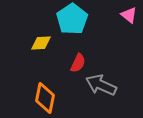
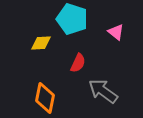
pink triangle: moved 13 px left, 17 px down
cyan pentagon: rotated 20 degrees counterclockwise
gray arrow: moved 2 px right, 6 px down; rotated 12 degrees clockwise
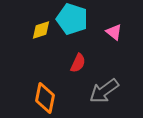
pink triangle: moved 2 px left
yellow diamond: moved 13 px up; rotated 15 degrees counterclockwise
gray arrow: moved 1 px right; rotated 72 degrees counterclockwise
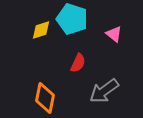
pink triangle: moved 2 px down
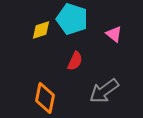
red semicircle: moved 3 px left, 2 px up
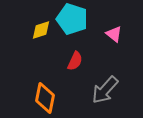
gray arrow: moved 1 px right, 1 px up; rotated 12 degrees counterclockwise
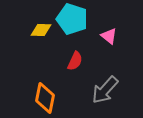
yellow diamond: rotated 20 degrees clockwise
pink triangle: moved 5 px left, 2 px down
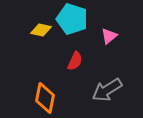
yellow diamond: rotated 10 degrees clockwise
pink triangle: rotated 42 degrees clockwise
gray arrow: moved 2 px right; rotated 16 degrees clockwise
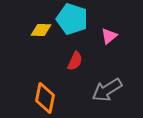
yellow diamond: rotated 10 degrees counterclockwise
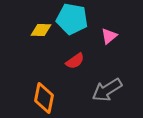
cyan pentagon: rotated 8 degrees counterclockwise
red semicircle: rotated 30 degrees clockwise
orange diamond: moved 1 px left
